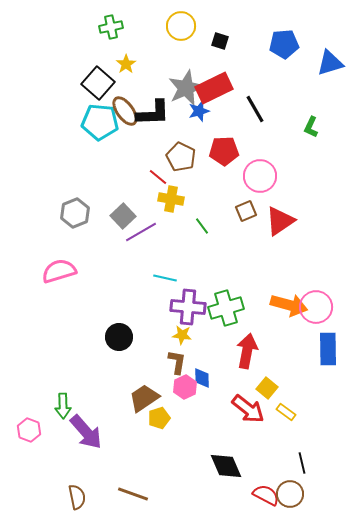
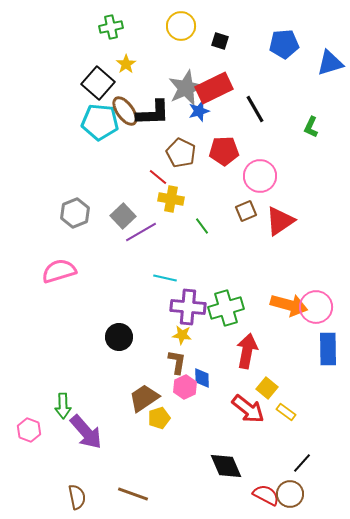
brown pentagon at (181, 157): moved 4 px up
black line at (302, 463): rotated 55 degrees clockwise
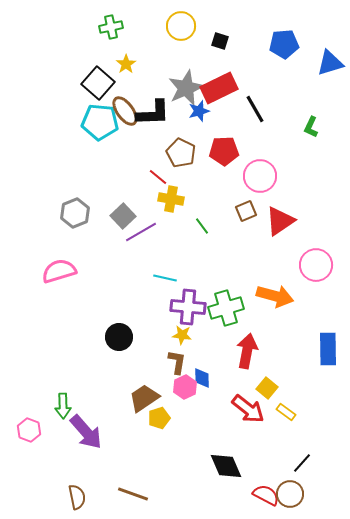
red rectangle at (214, 88): moved 5 px right
orange arrow at (289, 305): moved 14 px left, 9 px up
pink circle at (316, 307): moved 42 px up
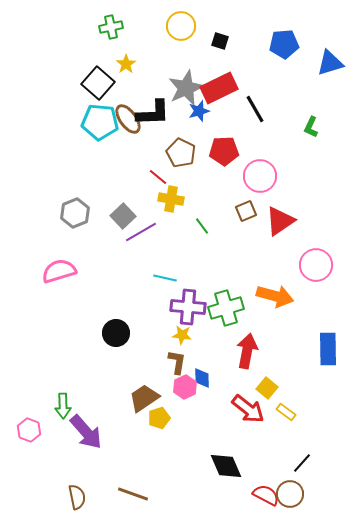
brown ellipse at (125, 111): moved 3 px right, 8 px down
black circle at (119, 337): moved 3 px left, 4 px up
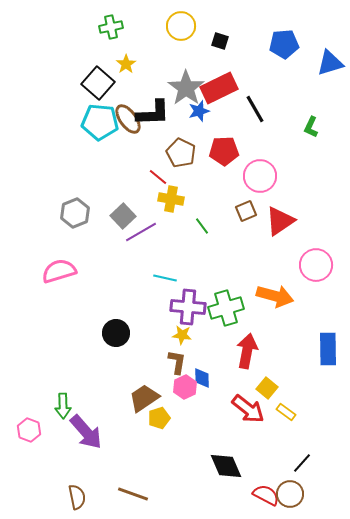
gray star at (186, 88): rotated 12 degrees counterclockwise
